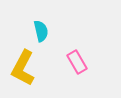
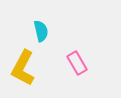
pink rectangle: moved 1 px down
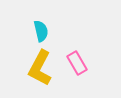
yellow L-shape: moved 17 px right
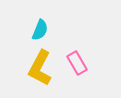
cyan semicircle: moved 1 px left, 1 px up; rotated 35 degrees clockwise
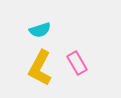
cyan semicircle: rotated 50 degrees clockwise
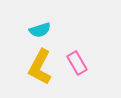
yellow L-shape: moved 1 px up
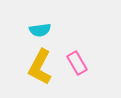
cyan semicircle: rotated 10 degrees clockwise
